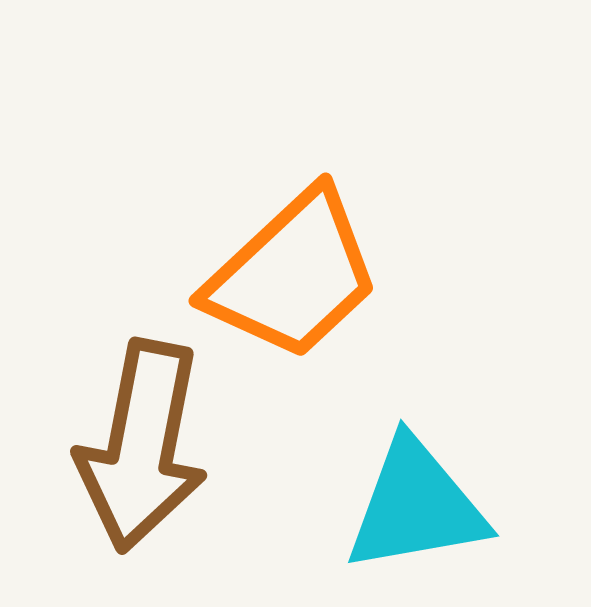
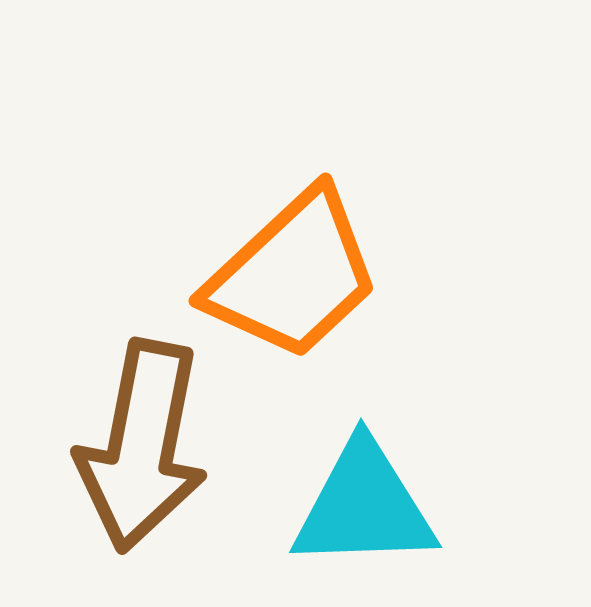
cyan triangle: moved 52 px left; rotated 8 degrees clockwise
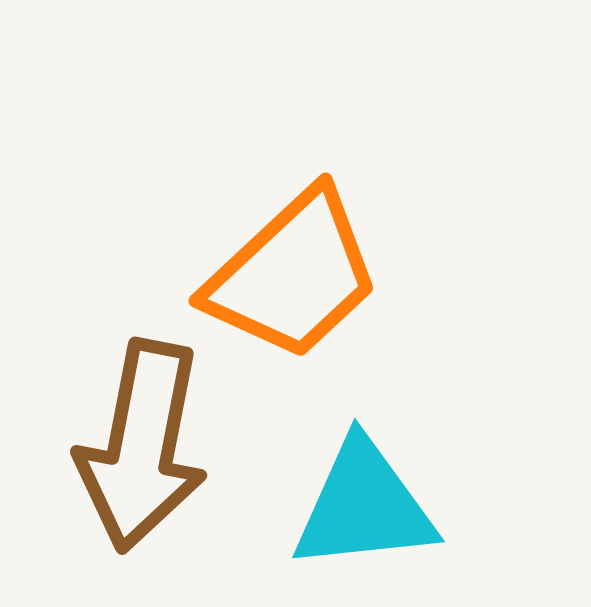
cyan triangle: rotated 4 degrees counterclockwise
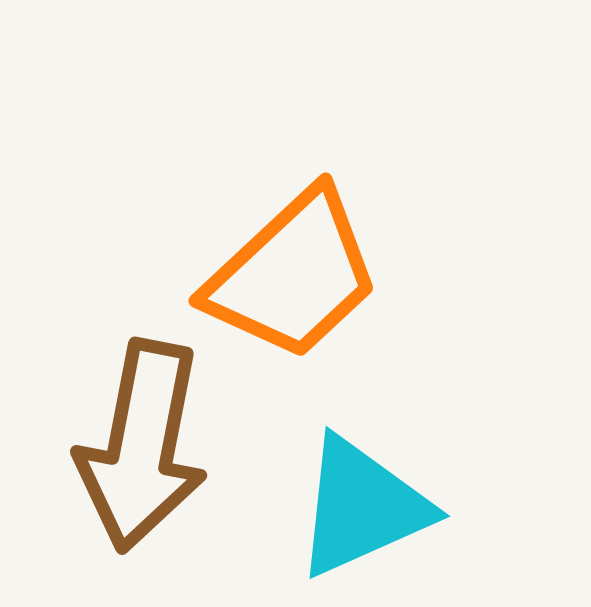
cyan triangle: moved 2 px left, 1 px down; rotated 18 degrees counterclockwise
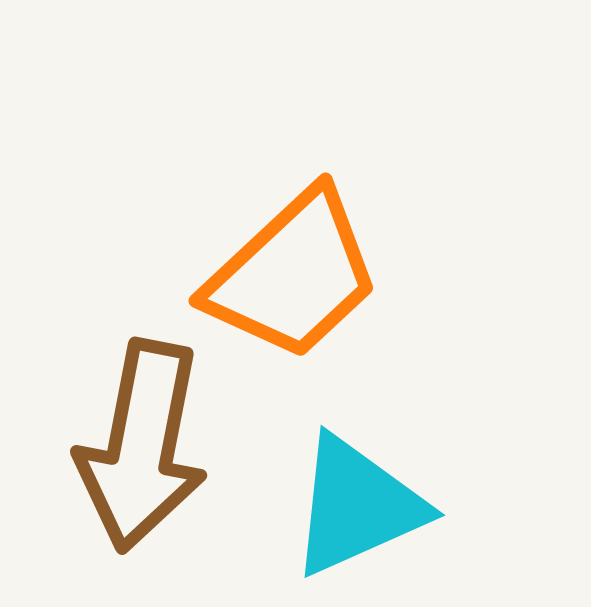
cyan triangle: moved 5 px left, 1 px up
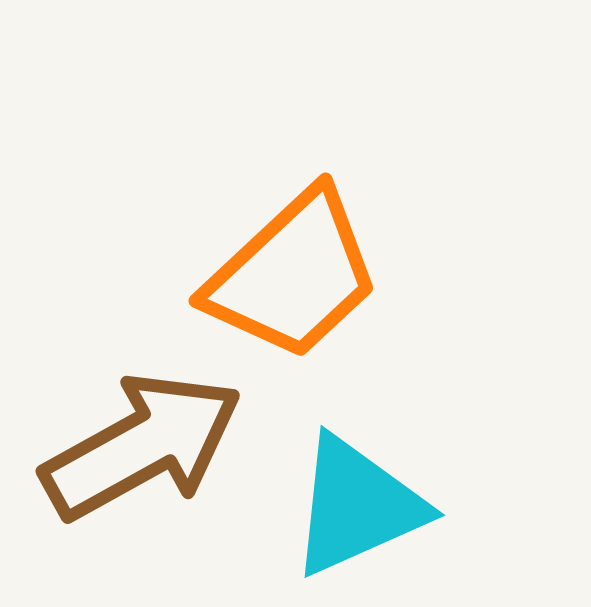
brown arrow: rotated 130 degrees counterclockwise
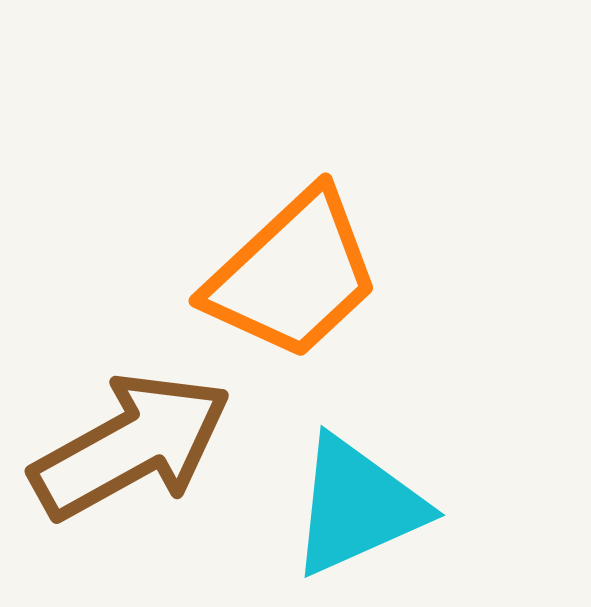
brown arrow: moved 11 px left
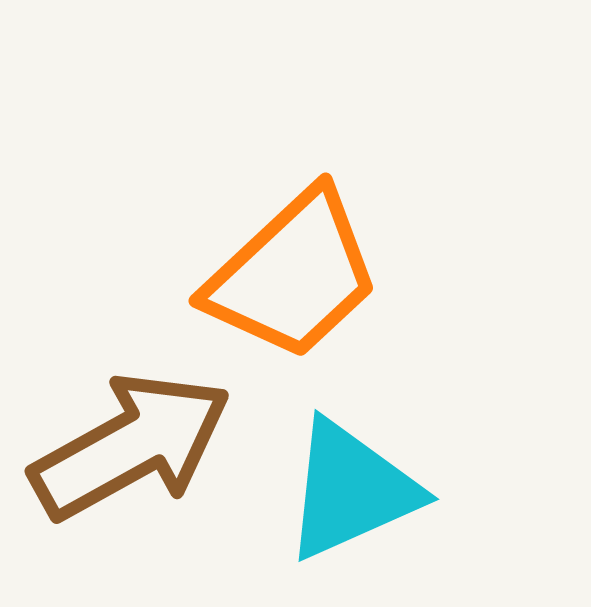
cyan triangle: moved 6 px left, 16 px up
